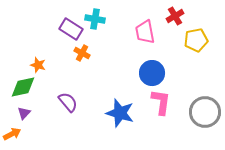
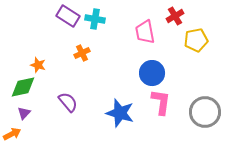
purple rectangle: moved 3 px left, 13 px up
orange cross: rotated 35 degrees clockwise
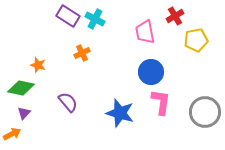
cyan cross: rotated 18 degrees clockwise
blue circle: moved 1 px left, 1 px up
green diamond: moved 2 px left, 1 px down; rotated 24 degrees clockwise
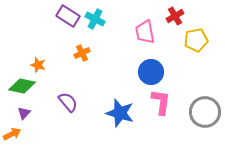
green diamond: moved 1 px right, 2 px up
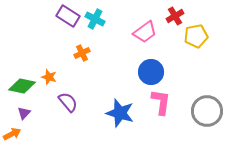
pink trapezoid: rotated 115 degrees counterclockwise
yellow pentagon: moved 4 px up
orange star: moved 11 px right, 12 px down
gray circle: moved 2 px right, 1 px up
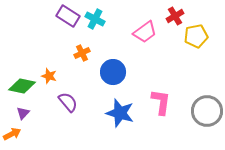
blue circle: moved 38 px left
orange star: moved 1 px up
purple triangle: moved 1 px left
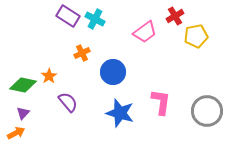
orange star: rotated 21 degrees clockwise
green diamond: moved 1 px right, 1 px up
orange arrow: moved 4 px right, 1 px up
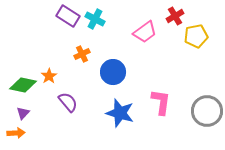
orange cross: moved 1 px down
orange arrow: rotated 24 degrees clockwise
